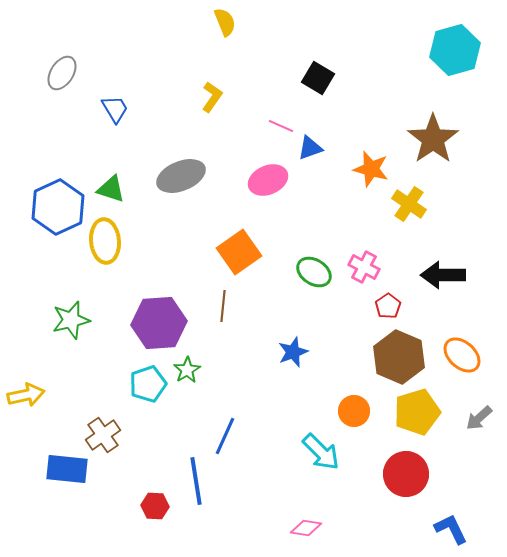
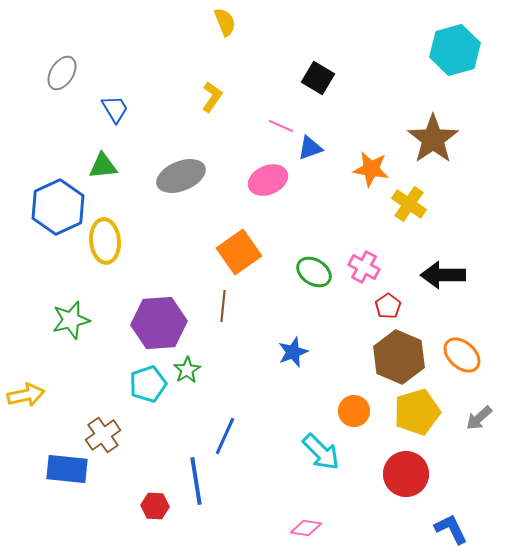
orange star at (371, 169): rotated 6 degrees counterclockwise
green triangle at (111, 189): moved 8 px left, 23 px up; rotated 24 degrees counterclockwise
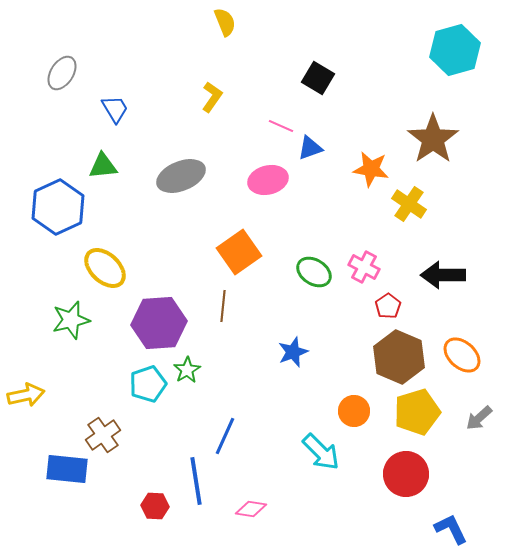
pink ellipse at (268, 180): rotated 9 degrees clockwise
yellow ellipse at (105, 241): moved 27 px down; rotated 42 degrees counterclockwise
pink diamond at (306, 528): moved 55 px left, 19 px up
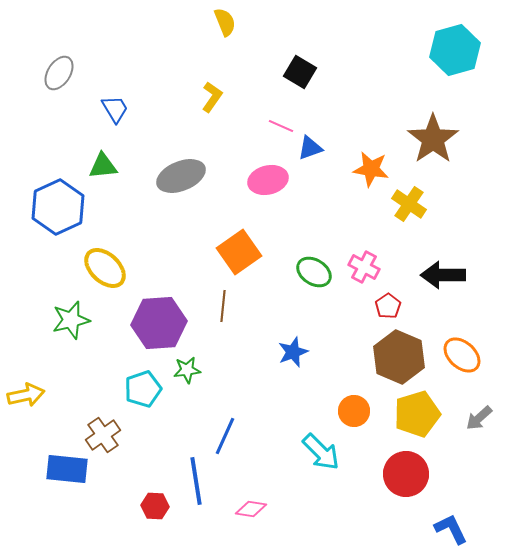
gray ellipse at (62, 73): moved 3 px left
black square at (318, 78): moved 18 px left, 6 px up
green star at (187, 370): rotated 24 degrees clockwise
cyan pentagon at (148, 384): moved 5 px left, 5 px down
yellow pentagon at (417, 412): moved 2 px down
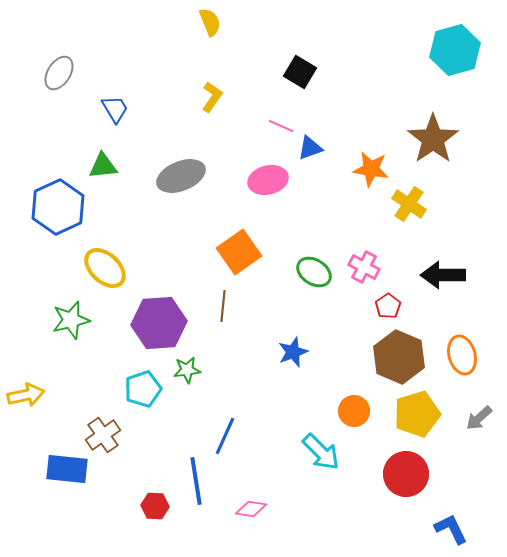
yellow semicircle at (225, 22): moved 15 px left
orange ellipse at (462, 355): rotated 33 degrees clockwise
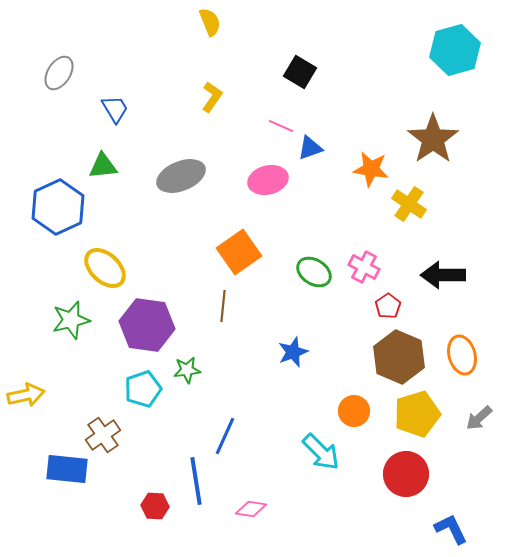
purple hexagon at (159, 323): moved 12 px left, 2 px down; rotated 12 degrees clockwise
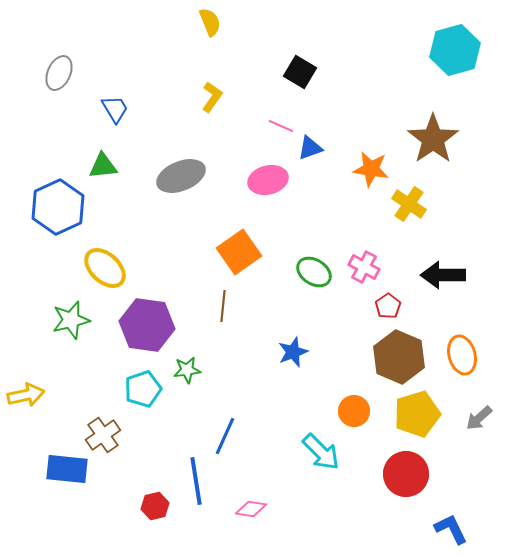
gray ellipse at (59, 73): rotated 8 degrees counterclockwise
red hexagon at (155, 506): rotated 16 degrees counterclockwise
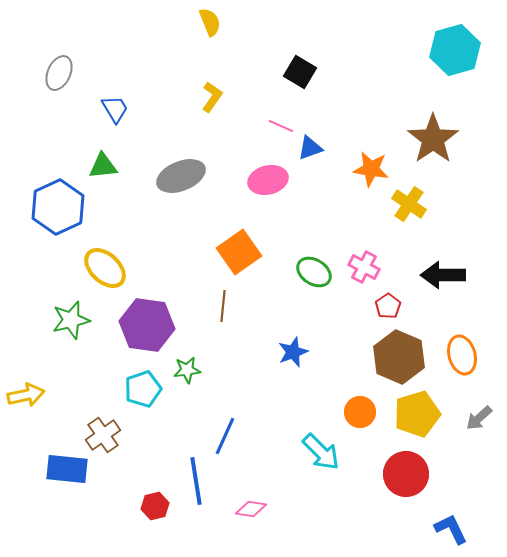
orange circle at (354, 411): moved 6 px right, 1 px down
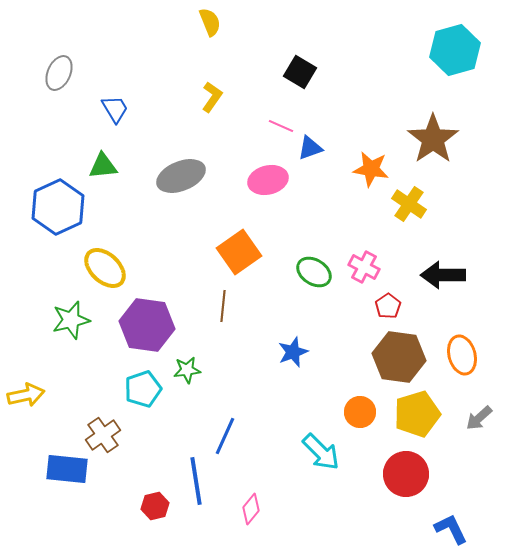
brown hexagon at (399, 357): rotated 15 degrees counterclockwise
pink diamond at (251, 509): rotated 60 degrees counterclockwise
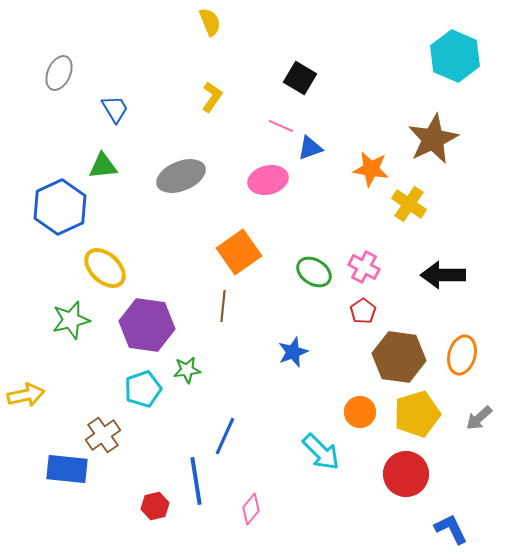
cyan hexagon at (455, 50): moved 6 px down; rotated 21 degrees counterclockwise
black square at (300, 72): moved 6 px down
brown star at (433, 139): rotated 9 degrees clockwise
blue hexagon at (58, 207): moved 2 px right
red pentagon at (388, 306): moved 25 px left, 5 px down
orange ellipse at (462, 355): rotated 30 degrees clockwise
